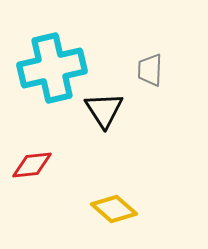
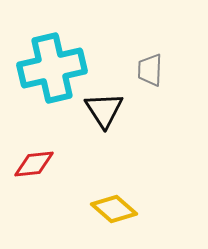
red diamond: moved 2 px right, 1 px up
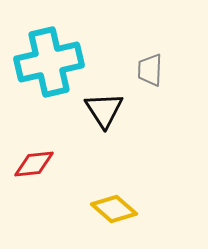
cyan cross: moved 3 px left, 6 px up
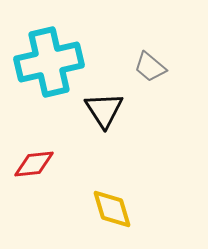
gray trapezoid: moved 3 px up; rotated 52 degrees counterclockwise
yellow diamond: moved 2 px left; rotated 33 degrees clockwise
